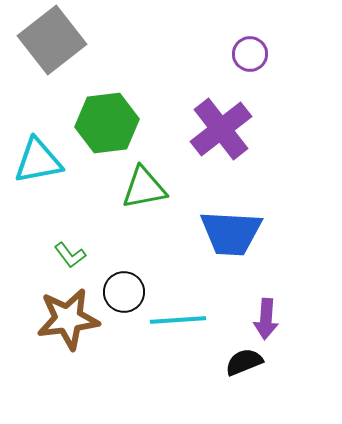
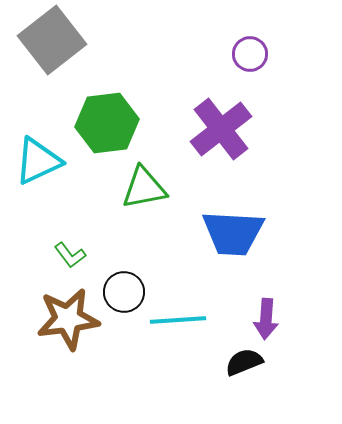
cyan triangle: rotated 14 degrees counterclockwise
blue trapezoid: moved 2 px right
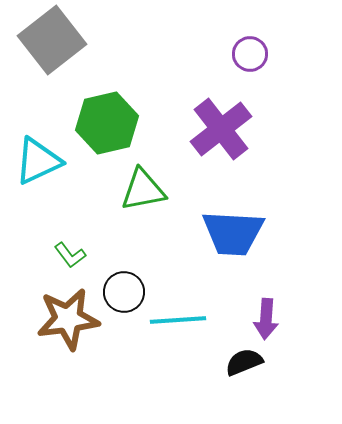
green hexagon: rotated 6 degrees counterclockwise
green triangle: moved 1 px left, 2 px down
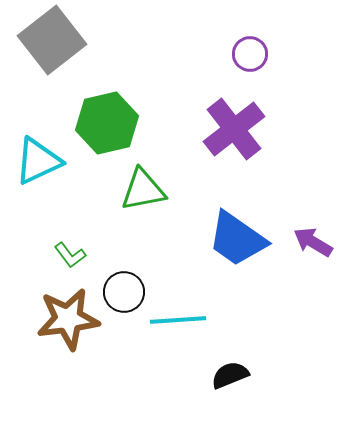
purple cross: moved 13 px right
blue trapezoid: moved 4 px right, 6 px down; rotated 32 degrees clockwise
purple arrow: moved 47 px right, 77 px up; rotated 117 degrees clockwise
black semicircle: moved 14 px left, 13 px down
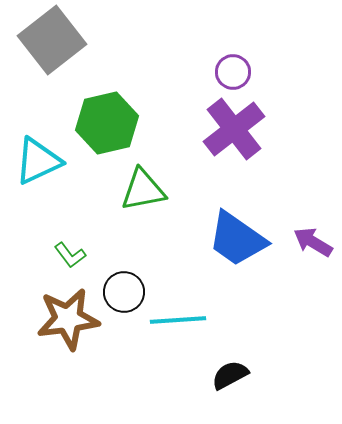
purple circle: moved 17 px left, 18 px down
black semicircle: rotated 6 degrees counterclockwise
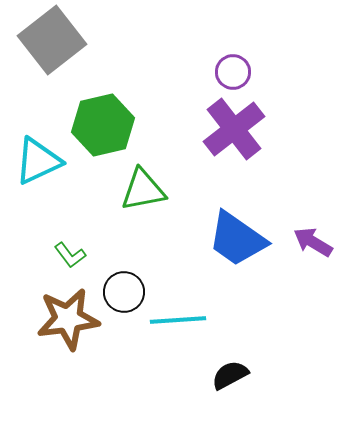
green hexagon: moved 4 px left, 2 px down
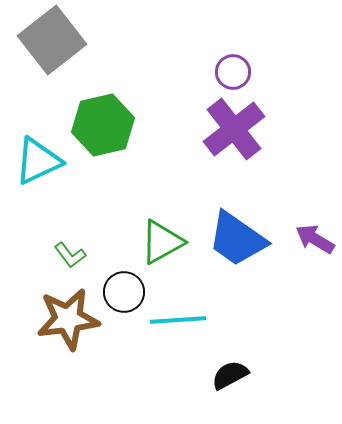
green triangle: moved 19 px right, 52 px down; rotated 18 degrees counterclockwise
purple arrow: moved 2 px right, 3 px up
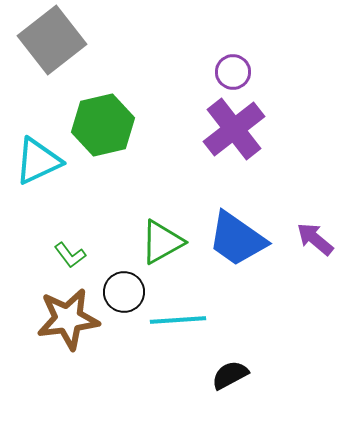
purple arrow: rotated 9 degrees clockwise
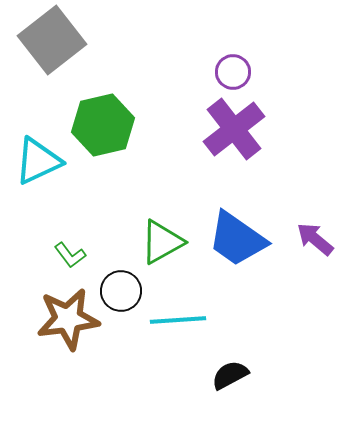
black circle: moved 3 px left, 1 px up
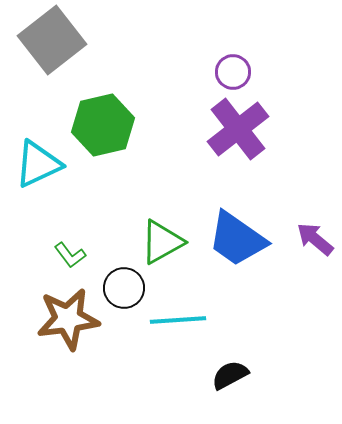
purple cross: moved 4 px right
cyan triangle: moved 3 px down
black circle: moved 3 px right, 3 px up
